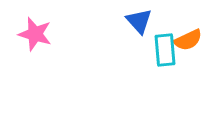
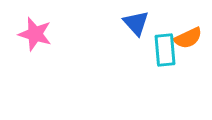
blue triangle: moved 3 px left, 2 px down
orange semicircle: moved 2 px up
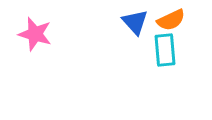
blue triangle: moved 1 px left, 1 px up
orange semicircle: moved 17 px left, 18 px up
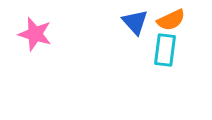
cyan rectangle: rotated 12 degrees clockwise
